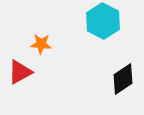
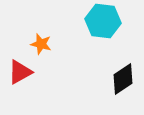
cyan hexagon: rotated 20 degrees counterclockwise
orange star: rotated 10 degrees clockwise
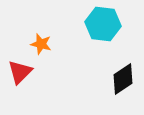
cyan hexagon: moved 3 px down
red triangle: rotated 16 degrees counterclockwise
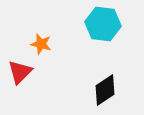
black diamond: moved 18 px left, 11 px down
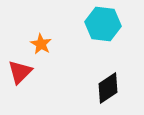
orange star: rotated 15 degrees clockwise
black diamond: moved 3 px right, 2 px up
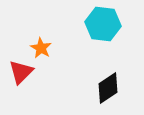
orange star: moved 4 px down
red triangle: moved 1 px right
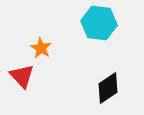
cyan hexagon: moved 4 px left, 1 px up
red triangle: moved 1 px right, 4 px down; rotated 28 degrees counterclockwise
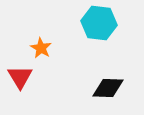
red triangle: moved 2 px left, 1 px down; rotated 12 degrees clockwise
black diamond: rotated 36 degrees clockwise
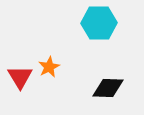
cyan hexagon: rotated 8 degrees counterclockwise
orange star: moved 8 px right, 19 px down; rotated 15 degrees clockwise
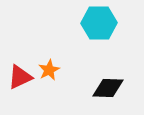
orange star: moved 3 px down
red triangle: rotated 36 degrees clockwise
